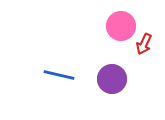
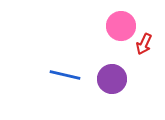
blue line: moved 6 px right
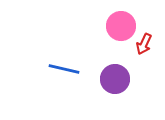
blue line: moved 1 px left, 6 px up
purple circle: moved 3 px right
